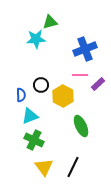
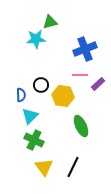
yellow hexagon: rotated 20 degrees counterclockwise
cyan triangle: rotated 24 degrees counterclockwise
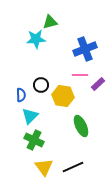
black line: rotated 40 degrees clockwise
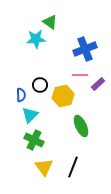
green triangle: rotated 49 degrees clockwise
black circle: moved 1 px left
yellow hexagon: rotated 20 degrees counterclockwise
cyan triangle: moved 1 px up
black line: rotated 45 degrees counterclockwise
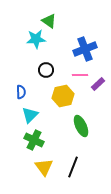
green triangle: moved 1 px left, 1 px up
black circle: moved 6 px right, 15 px up
blue semicircle: moved 3 px up
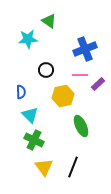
cyan star: moved 8 px left
cyan triangle: rotated 30 degrees counterclockwise
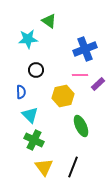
black circle: moved 10 px left
